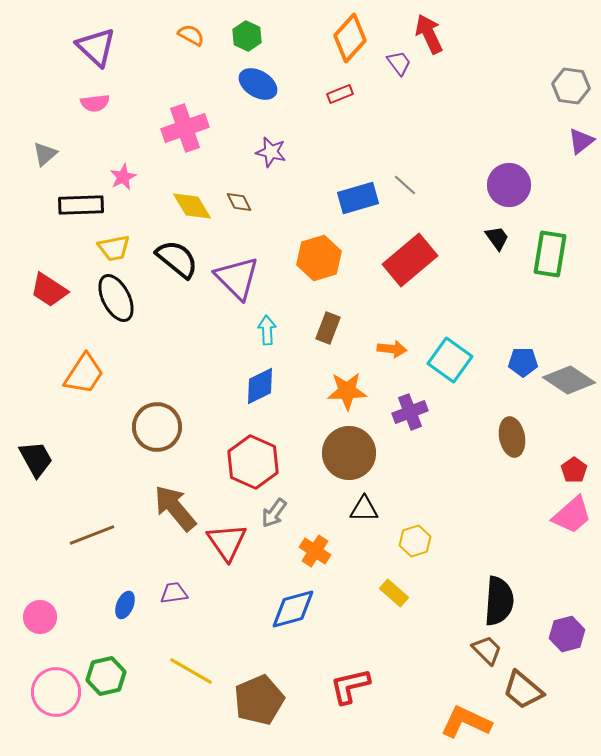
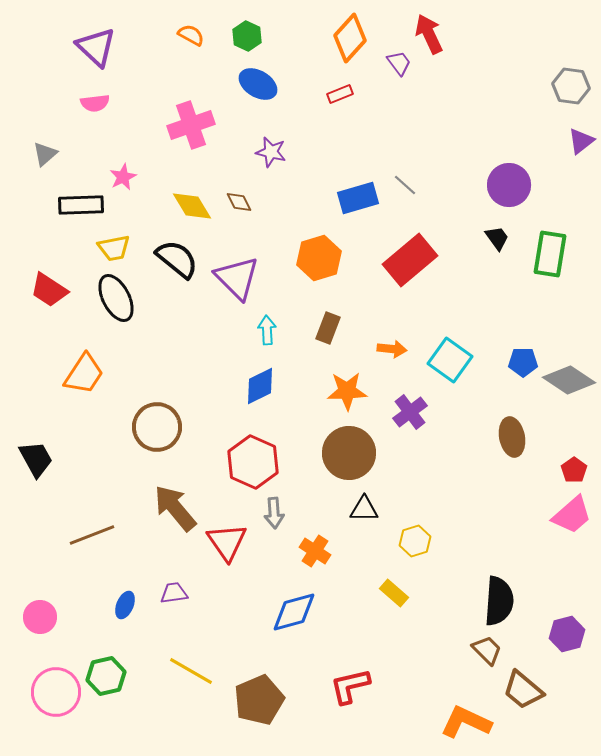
pink cross at (185, 128): moved 6 px right, 3 px up
purple cross at (410, 412): rotated 16 degrees counterclockwise
gray arrow at (274, 513): rotated 40 degrees counterclockwise
blue diamond at (293, 609): moved 1 px right, 3 px down
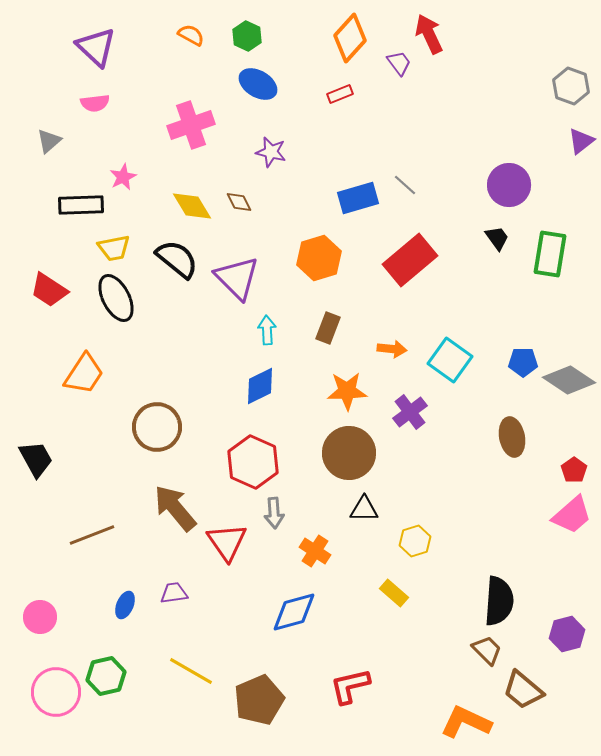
gray hexagon at (571, 86): rotated 12 degrees clockwise
gray triangle at (45, 154): moved 4 px right, 13 px up
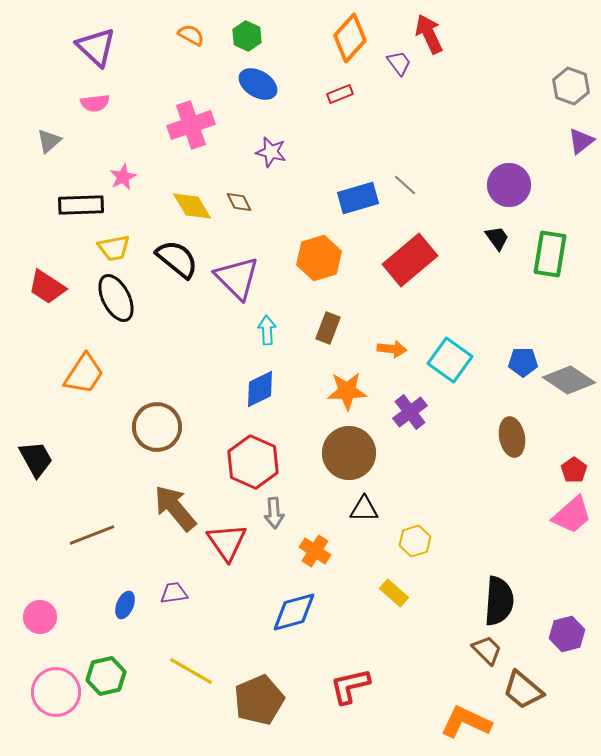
red trapezoid at (49, 290): moved 2 px left, 3 px up
blue diamond at (260, 386): moved 3 px down
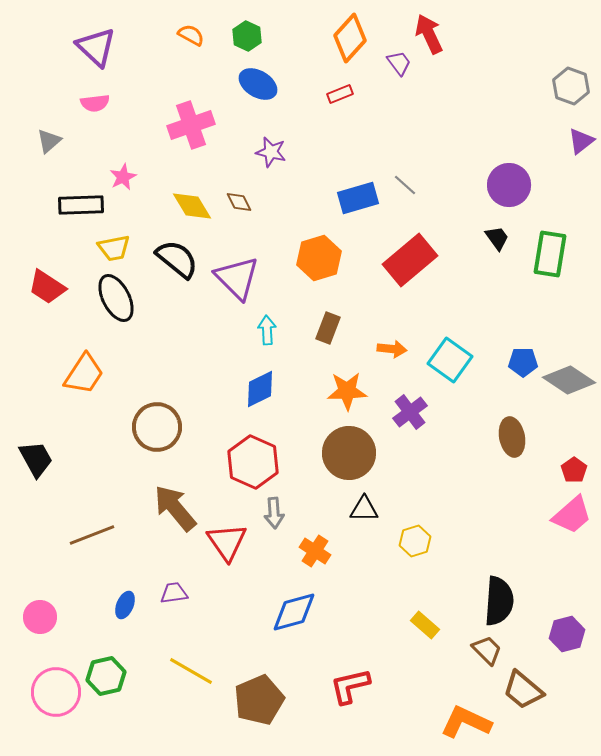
yellow rectangle at (394, 593): moved 31 px right, 32 px down
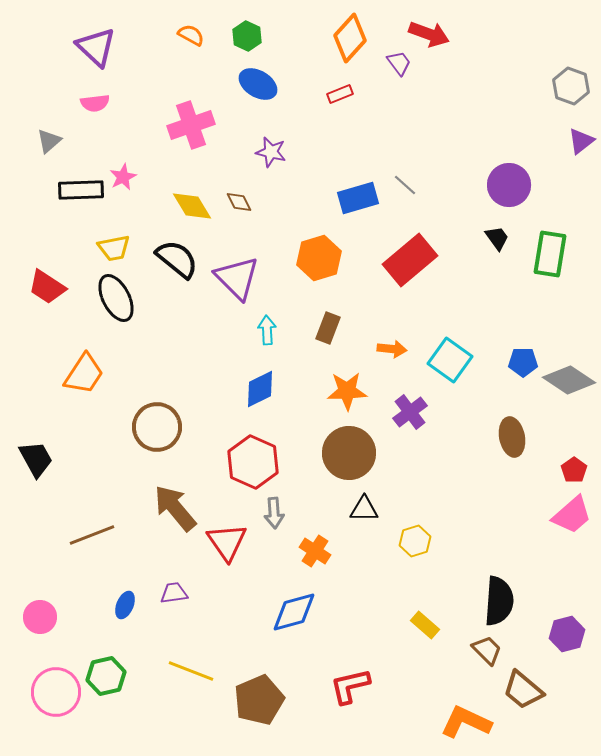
red arrow at (429, 34): rotated 135 degrees clockwise
black rectangle at (81, 205): moved 15 px up
yellow line at (191, 671): rotated 9 degrees counterclockwise
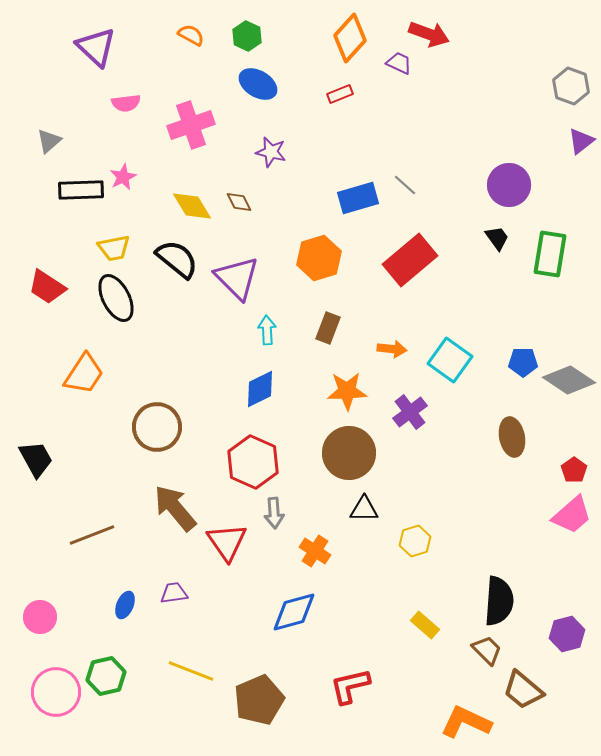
purple trapezoid at (399, 63): rotated 28 degrees counterclockwise
pink semicircle at (95, 103): moved 31 px right
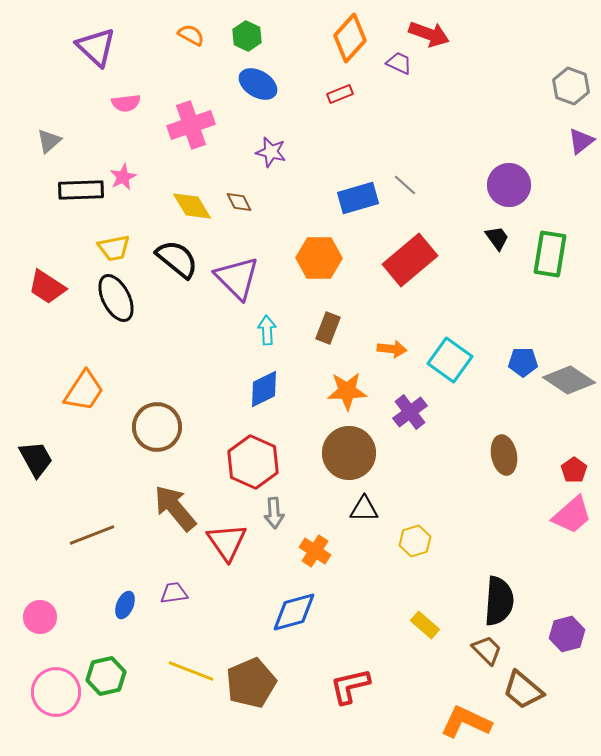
orange hexagon at (319, 258): rotated 18 degrees clockwise
orange trapezoid at (84, 374): moved 17 px down
blue diamond at (260, 389): moved 4 px right
brown ellipse at (512, 437): moved 8 px left, 18 px down
brown pentagon at (259, 700): moved 8 px left, 17 px up
